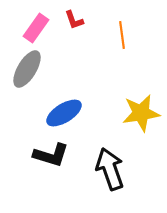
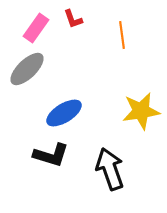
red L-shape: moved 1 px left, 1 px up
gray ellipse: rotated 15 degrees clockwise
yellow star: moved 2 px up
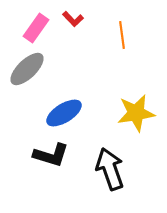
red L-shape: rotated 25 degrees counterclockwise
yellow star: moved 5 px left, 2 px down
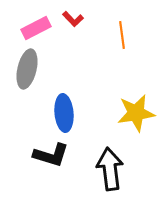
pink rectangle: rotated 28 degrees clockwise
gray ellipse: rotated 33 degrees counterclockwise
blue ellipse: rotated 63 degrees counterclockwise
black arrow: rotated 12 degrees clockwise
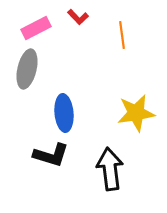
red L-shape: moved 5 px right, 2 px up
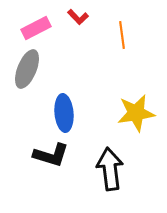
gray ellipse: rotated 9 degrees clockwise
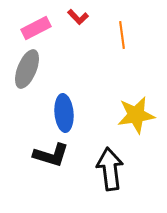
yellow star: moved 2 px down
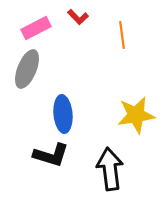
blue ellipse: moved 1 px left, 1 px down
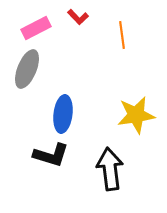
blue ellipse: rotated 12 degrees clockwise
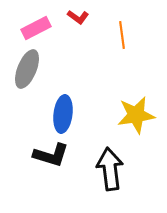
red L-shape: rotated 10 degrees counterclockwise
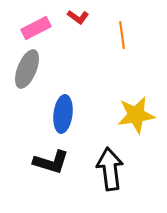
black L-shape: moved 7 px down
